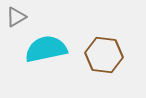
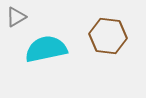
brown hexagon: moved 4 px right, 19 px up
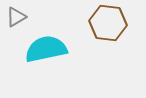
brown hexagon: moved 13 px up
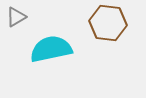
cyan semicircle: moved 5 px right
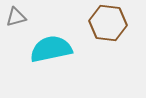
gray triangle: rotated 15 degrees clockwise
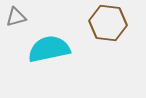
cyan semicircle: moved 2 px left
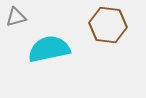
brown hexagon: moved 2 px down
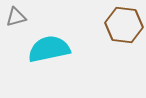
brown hexagon: moved 16 px right
